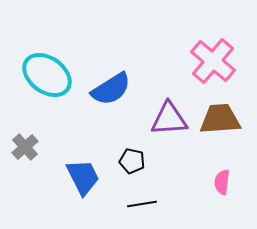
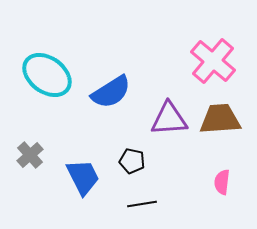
blue semicircle: moved 3 px down
gray cross: moved 5 px right, 8 px down
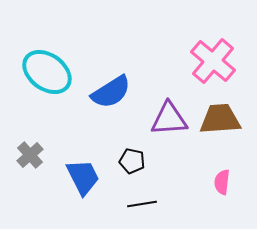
cyan ellipse: moved 3 px up
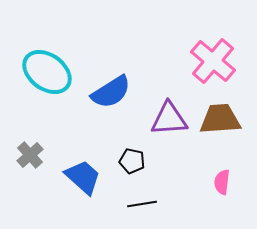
blue trapezoid: rotated 21 degrees counterclockwise
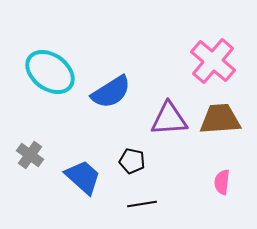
cyan ellipse: moved 3 px right
gray cross: rotated 12 degrees counterclockwise
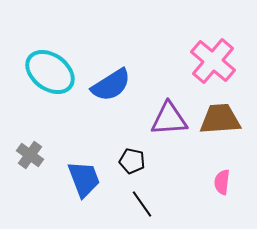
blue semicircle: moved 7 px up
blue trapezoid: moved 1 px right, 2 px down; rotated 27 degrees clockwise
black line: rotated 64 degrees clockwise
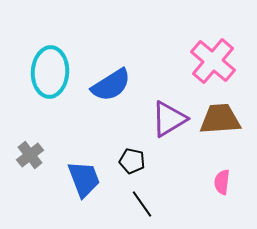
cyan ellipse: rotated 57 degrees clockwise
purple triangle: rotated 27 degrees counterclockwise
gray cross: rotated 16 degrees clockwise
